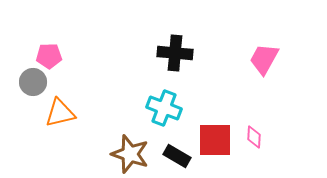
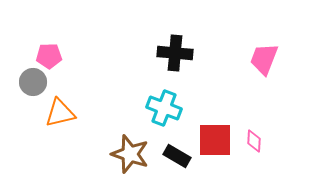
pink trapezoid: rotated 8 degrees counterclockwise
pink diamond: moved 4 px down
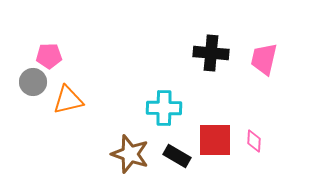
black cross: moved 36 px right
pink trapezoid: rotated 8 degrees counterclockwise
cyan cross: rotated 20 degrees counterclockwise
orange triangle: moved 8 px right, 13 px up
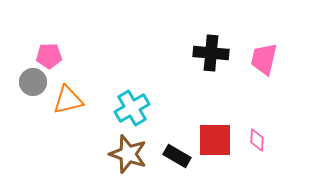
cyan cross: moved 32 px left; rotated 32 degrees counterclockwise
pink diamond: moved 3 px right, 1 px up
brown star: moved 2 px left
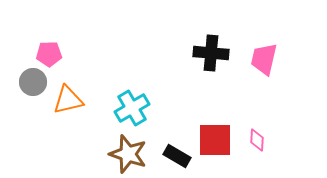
pink pentagon: moved 2 px up
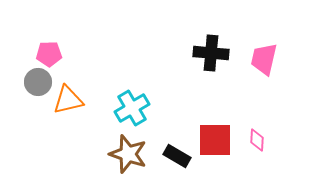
gray circle: moved 5 px right
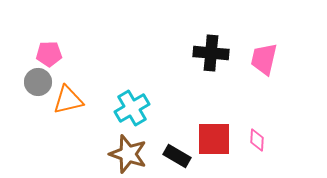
red square: moved 1 px left, 1 px up
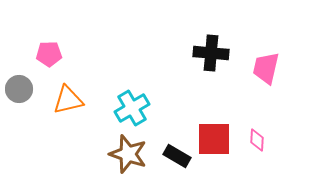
pink trapezoid: moved 2 px right, 9 px down
gray circle: moved 19 px left, 7 px down
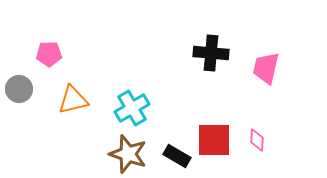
orange triangle: moved 5 px right
red square: moved 1 px down
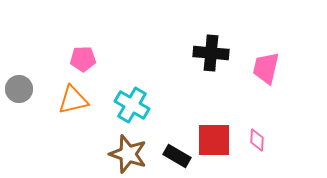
pink pentagon: moved 34 px right, 5 px down
cyan cross: moved 3 px up; rotated 28 degrees counterclockwise
